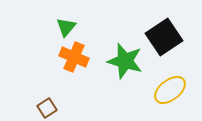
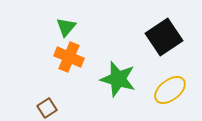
orange cross: moved 5 px left
green star: moved 7 px left, 18 px down
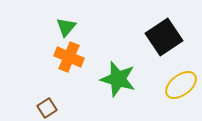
yellow ellipse: moved 11 px right, 5 px up
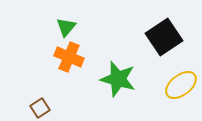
brown square: moved 7 px left
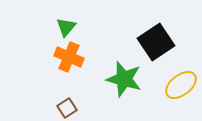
black square: moved 8 px left, 5 px down
green star: moved 6 px right
brown square: moved 27 px right
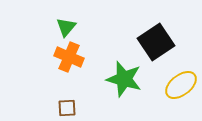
brown square: rotated 30 degrees clockwise
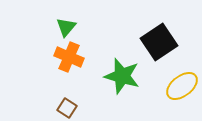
black square: moved 3 px right
green star: moved 2 px left, 3 px up
yellow ellipse: moved 1 px right, 1 px down
brown square: rotated 36 degrees clockwise
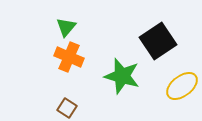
black square: moved 1 px left, 1 px up
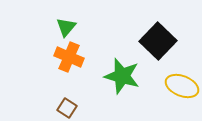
black square: rotated 12 degrees counterclockwise
yellow ellipse: rotated 60 degrees clockwise
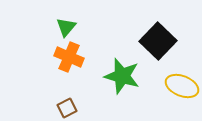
brown square: rotated 30 degrees clockwise
